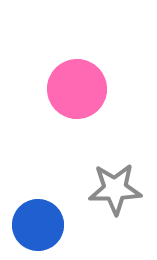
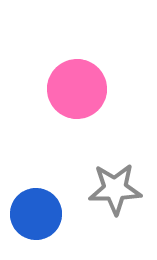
blue circle: moved 2 px left, 11 px up
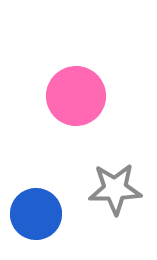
pink circle: moved 1 px left, 7 px down
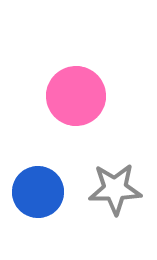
blue circle: moved 2 px right, 22 px up
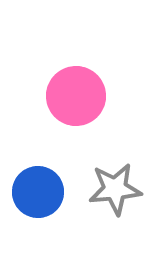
gray star: rotated 4 degrees counterclockwise
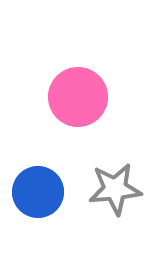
pink circle: moved 2 px right, 1 px down
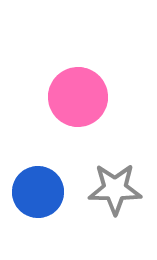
gray star: rotated 6 degrees clockwise
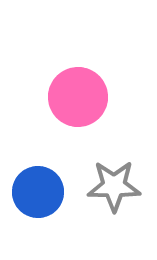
gray star: moved 1 px left, 3 px up
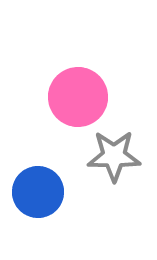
gray star: moved 30 px up
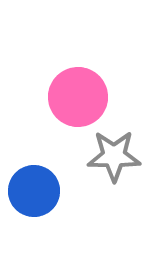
blue circle: moved 4 px left, 1 px up
